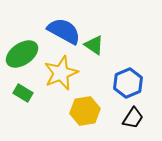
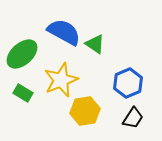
blue semicircle: moved 1 px down
green triangle: moved 1 px right, 1 px up
green ellipse: rotated 8 degrees counterclockwise
yellow star: moved 7 px down
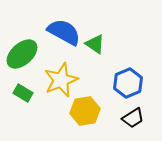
black trapezoid: rotated 25 degrees clockwise
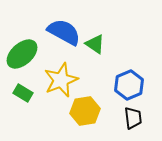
blue hexagon: moved 1 px right, 2 px down
black trapezoid: rotated 65 degrees counterclockwise
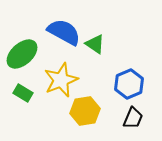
blue hexagon: moved 1 px up
black trapezoid: rotated 30 degrees clockwise
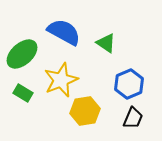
green triangle: moved 11 px right, 1 px up
